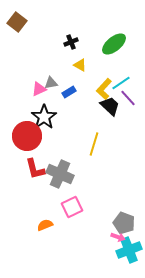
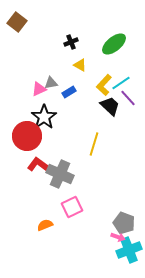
yellow L-shape: moved 4 px up
red L-shape: moved 4 px right, 4 px up; rotated 140 degrees clockwise
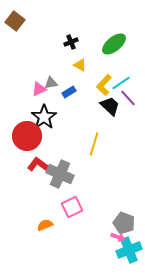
brown square: moved 2 px left, 1 px up
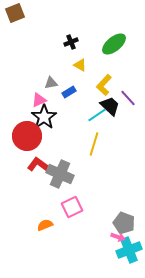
brown square: moved 8 px up; rotated 30 degrees clockwise
cyan line: moved 24 px left, 32 px down
pink triangle: moved 11 px down
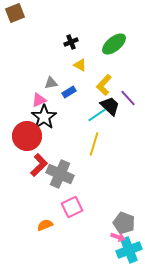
red L-shape: rotated 100 degrees clockwise
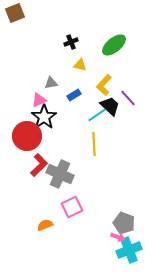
green ellipse: moved 1 px down
yellow triangle: rotated 16 degrees counterclockwise
blue rectangle: moved 5 px right, 3 px down
yellow line: rotated 20 degrees counterclockwise
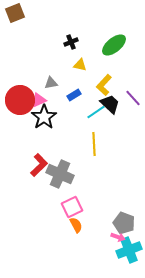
purple line: moved 5 px right
black trapezoid: moved 2 px up
cyan line: moved 1 px left, 3 px up
red circle: moved 7 px left, 36 px up
orange semicircle: moved 31 px right; rotated 84 degrees clockwise
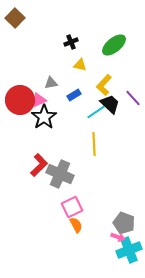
brown square: moved 5 px down; rotated 24 degrees counterclockwise
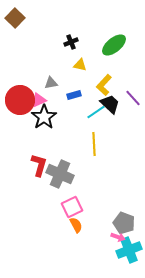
blue rectangle: rotated 16 degrees clockwise
red L-shape: rotated 30 degrees counterclockwise
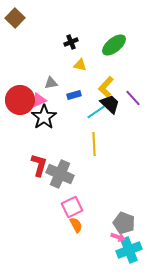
yellow L-shape: moved 2 px right, 2 px down
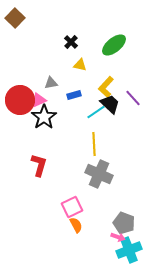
black cross: rotated 24 degrees counterclockwise
gray cross: moved 39 px right
